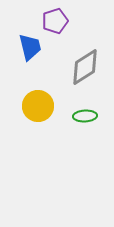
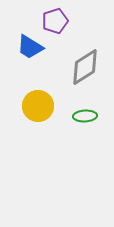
blue trapezoid: rotated 136 degrees clockwise
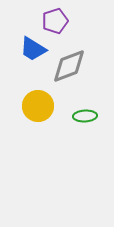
blue trapezoid: moved 3 px right, 2 px down
gray diamond: moved 16 px left, 1 px up; rotated 12 degrees clockwise
